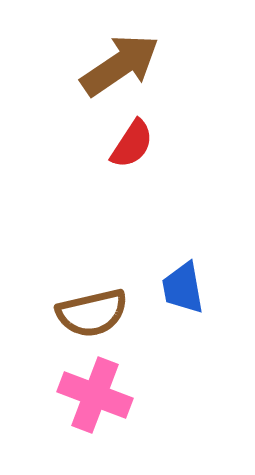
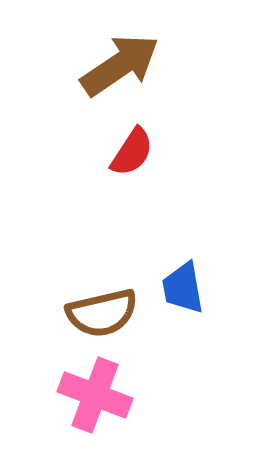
red semicircle: moved 8 px down
brown semicircle: moved 10 px right
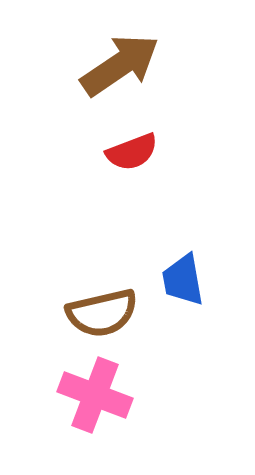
red semicircle: rotated 36 degrees clockwise
blue trapezoid: moved 8 px up
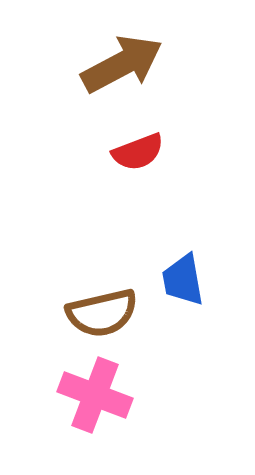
brown arrow: moved 2 px right, 1 px up; rotated 6 degrees clockwise
red semicircle: moved 6 px right
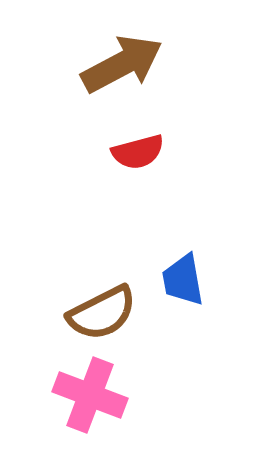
red semicircle: rotated 6 degrees clockwise
brown semicircle: rotated 14 degrees counterclockwise
pink cross: moved 5 px left
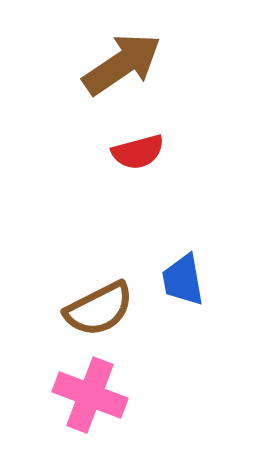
brown arrow: rotated 6 degrees counterclockwise
brown semicircle: moved 3 px left, 4 px up
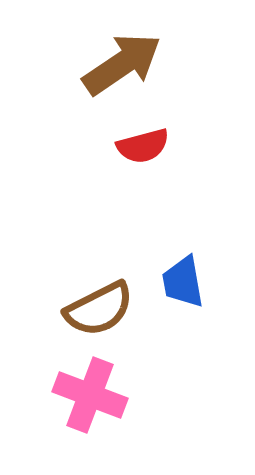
red semicircle: moved 5 px right, 6 px up
blue trapezoid: moved 2 px down
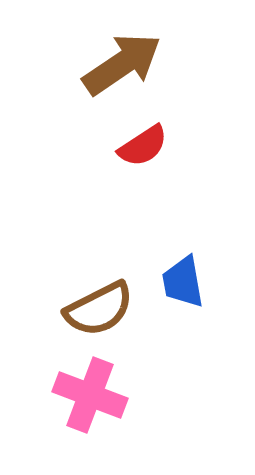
red semicircle: rotated 18 degrees counterclockwise
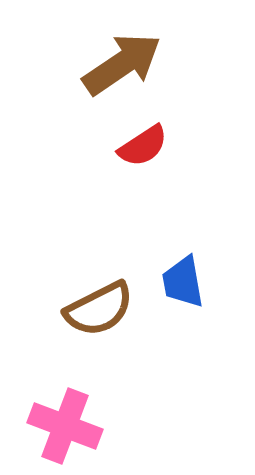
pink cross: moved 25 px left, 31 px down
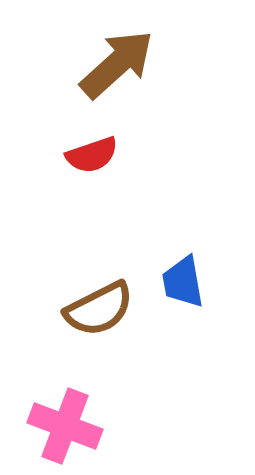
brown arrow: moved 5 px left; rotated 8 degrees counterclockwise
red semicircle: moved 51 px left, 9 px down; rotated 14 degrees clockwise
